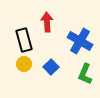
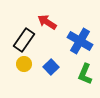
red arrow: rotated 54 degrees counterclockwise
black rectangle: rotated 50 degrees clockwise
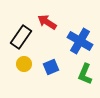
black rectangle: moved 3 px left, 3 px up
blue square: rotated 21 degrees clockwise
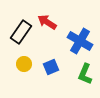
black rectangle: moved 5 px up
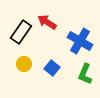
blue square: moved 1 px right, 1 px down; rotated 28 degrees counterclockwise
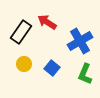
blue cross: rotated 30 degrees clockwise
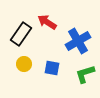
black rectangle: moved 2 px down
blue cross: moved 2 px left
blue square: rotated 28 degrees counterclockwise
green L-shape: rotated 50 degrees clockwise
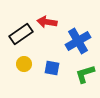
red arrow: rotated 24 degrees counterclockwise
black rectangle: rotated 20 degrees clockwise
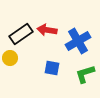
red arrow: moved 8 px down
yellow circle: moved 14 px left, 6 px up
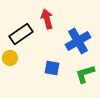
red arrow: moved 11 px up; rotated 66 degrees clockwise
